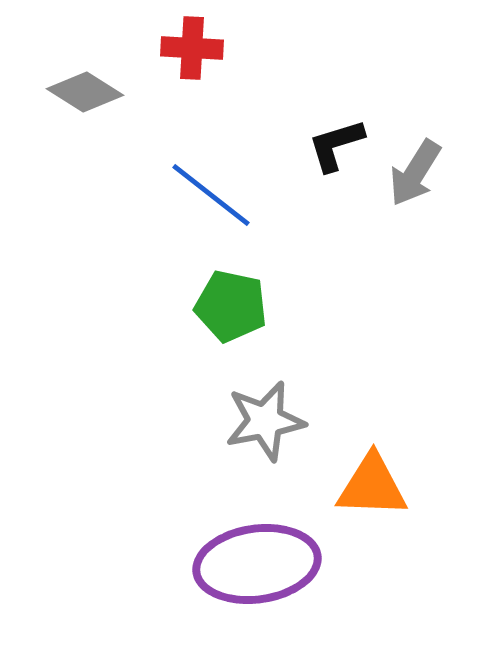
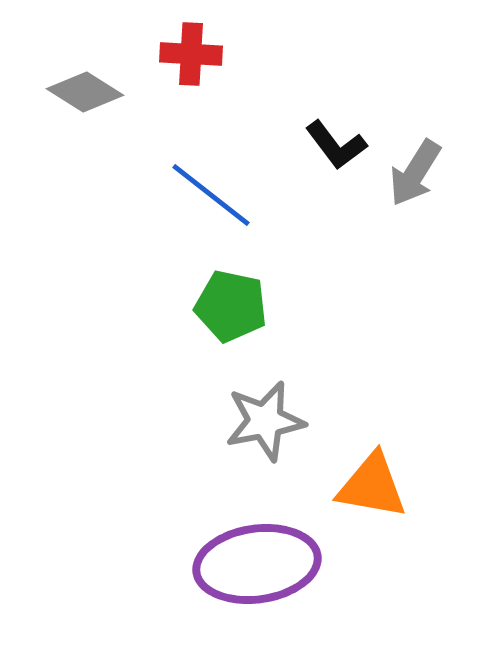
red cross: moved 1 px left, 6 px down
black L-shape: rotated 110 degrees counterclockwise
orange triangle: rotated 8 degrees clockwise
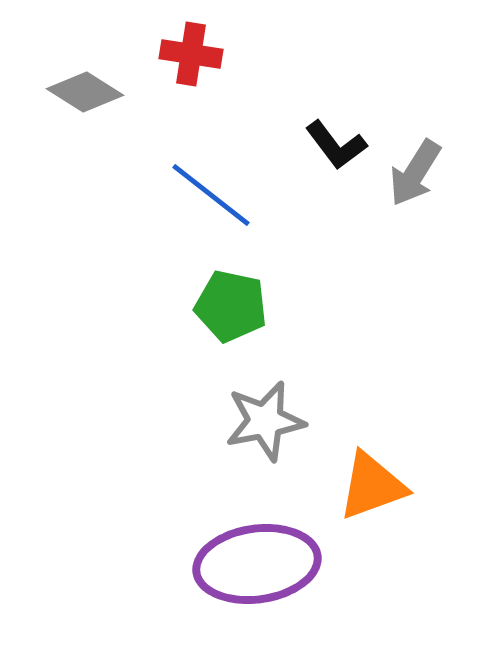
red cross: rotated 6 degrees clockwise
orange triangle: rotated 30 degrees counterclockwise
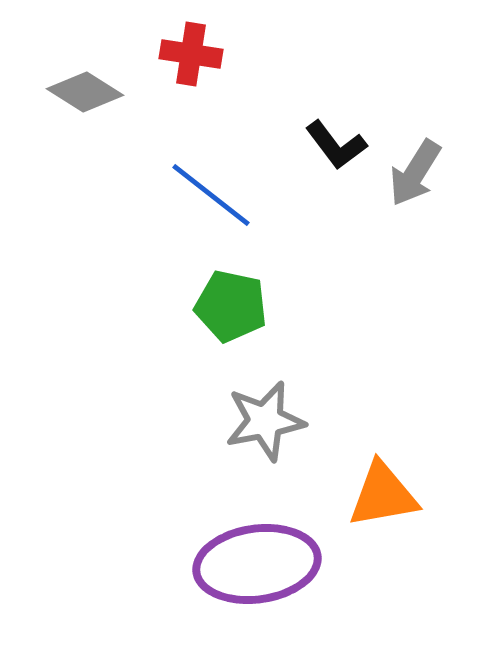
orange triangle: moved 11 px right, 9 px down; rotated 10 degrees clockwise
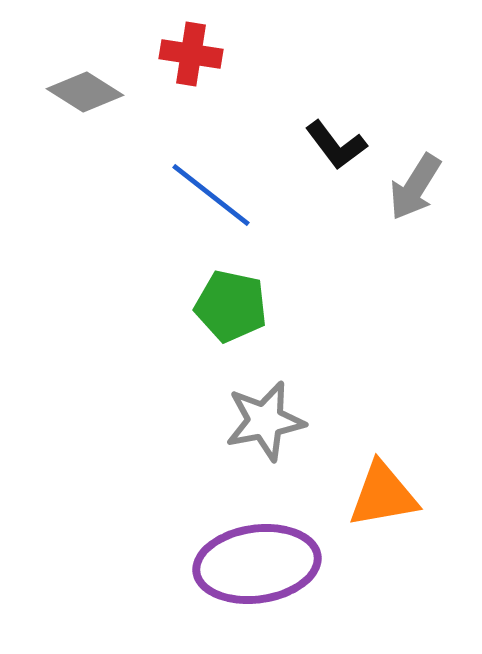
gray arrow: moved 14 px down
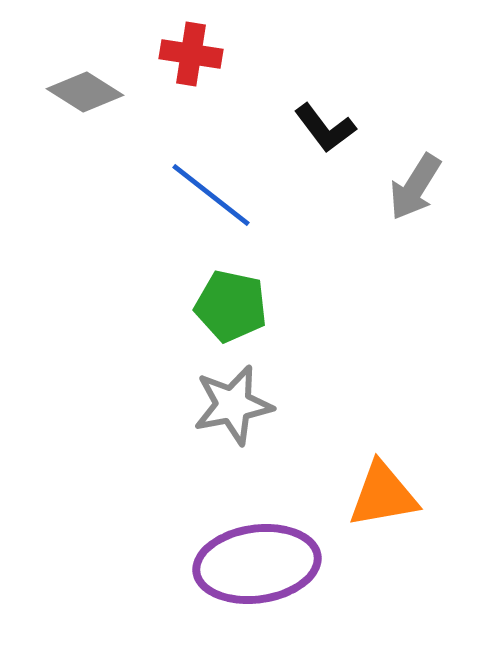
black L-shape: moved 11 px left, 17 px up
gray star: moved 32 px left, 16 px up
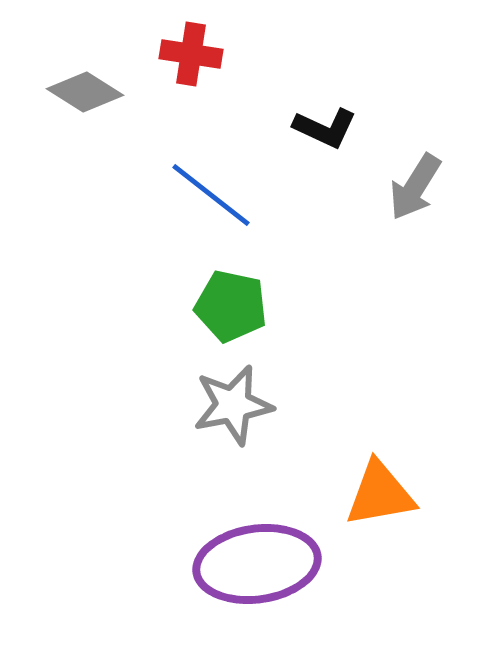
black L-shape: rotated 28 degrees counterclockwise
orange triangle: moved 3 px left, 1 px up
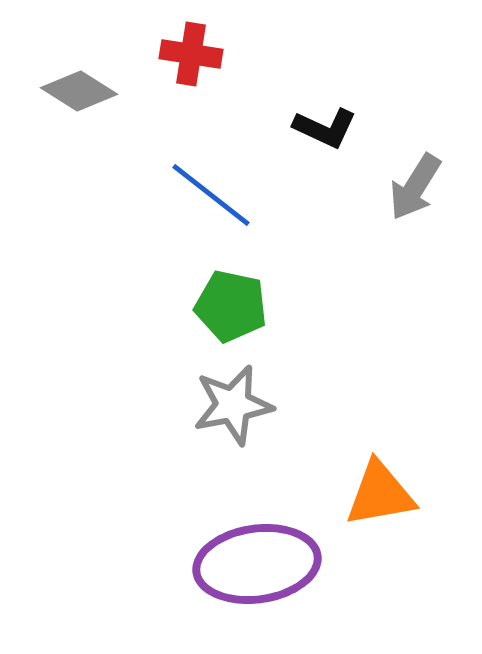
gray diamond: moved 6 px left, 1 px up
